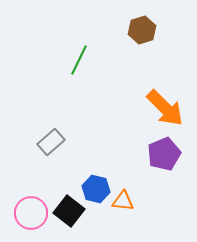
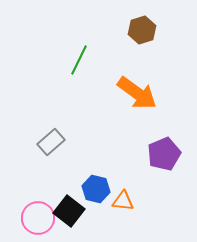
orange arrow: moved 28 px left, 15 px up; rotated 9 degrees counterclockwise
pink circle: moved 7 px right, 5 px down
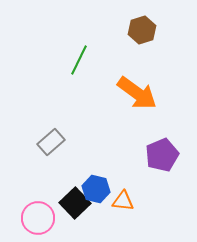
purple pentagon: moved 2 px left, 1 px down
black square: moved 6 px right, 8 px up; rotated 8 degrees clockwise
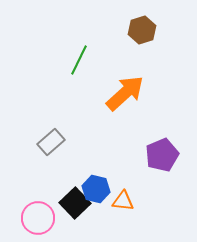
orange arrow: moved 12 px left; rotated 78 degrees counterclockwise
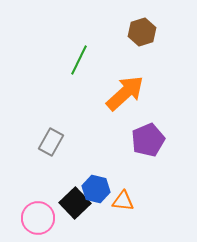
brown hexagon: moved 2 px down
gray rectangle: rotated 20 degrees counterclockwise
purple pentagon: moved 14 px left, 15 px up
